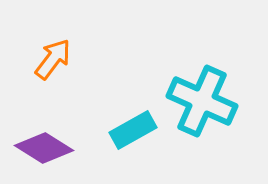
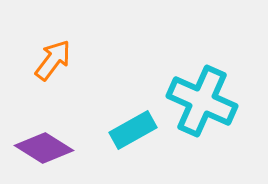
orange arrow: moved 1 px down
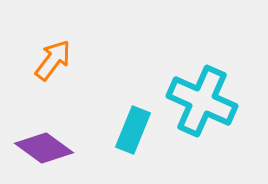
cyan rectangle: rotated 39 degrees counterclockwise
purple diamond: rotated 4 degrees clockwise
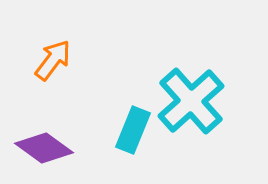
cyan cross: moved 11 px left; rotated 24 degrees clockwise
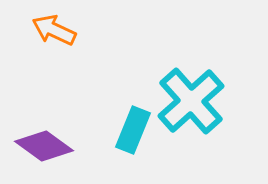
orange arrow: moved 1 px right, 30 px up; rotated 102 degrees counterclockwise
purple diamond: moved 2 px up
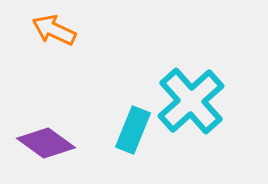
purple diamond: moved 2 px right, 3 px up
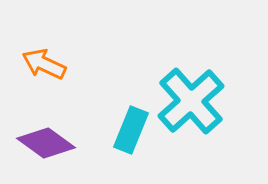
orange arrow: moved 10 px left, 34 px down
cyan rectangle: moved 2 px left
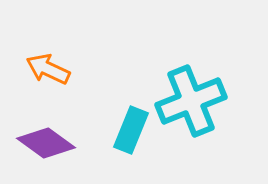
orange arrow: moved 4 px right, 5 px down
cyan cross: rotated 20 degrees clockwise
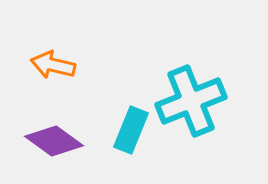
orange arrow: moved 5 px right, 4 px up; rotated 12 degrees counterclockwise
purple diamond: moved 8 px right, 2 px up
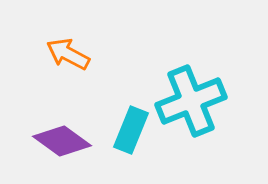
orange arrow: moved 15 px right, 11 px up; rotated 15 degrees clockwise
purple diamond: moved 8 px right
